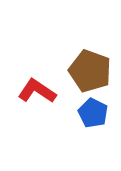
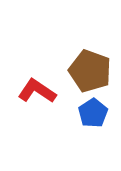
blue pentagon: rotated 12 degrees clockwise
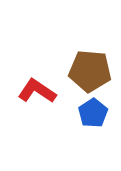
brown pentagon: rotated 15 degrees counterclockwise
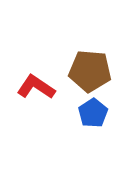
red L-shape: moved 1 px left, 4 px up
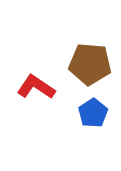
brown pentagon: moved 7 px up
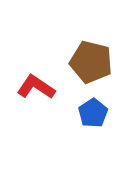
brown pentagon: moved 1 px right, 2 px up; rotated 9 degrees clockwise
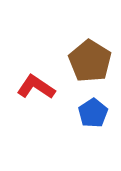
brown pentagon: moved 1 px left, 1 px up; rotated 18 degrees clockwise
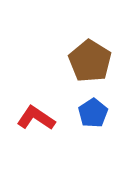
red L-shape: moved 31 px down
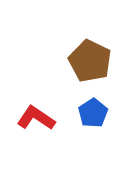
brown pentagon: rotated 6 degrees counterclockwise
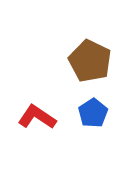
red L-shape: moved 1 px right, 1 px up
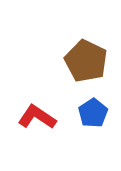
brown pentagon: moved 4 px left
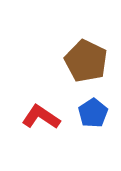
red L-shape: moved 4 px right
